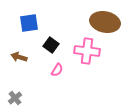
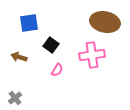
pink cross: moved 5 px right, 4 px down; rotated 15 degrees counterclockwise
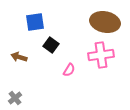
blue square: moved 6 px right, 1 px up
pink cross: moved 9 px right
pink semicircle: moved 12 px right
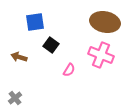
pink cross: rotated 30 degrees clockwise
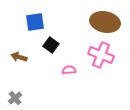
pink semicircle: rotated 128 degrees counterclockwise
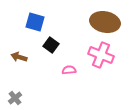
blue square: rotated 24 degrees clockwise
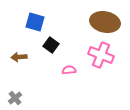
brown arrow: rotated 21 degrees counterclockwise
